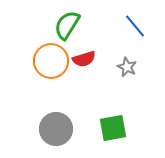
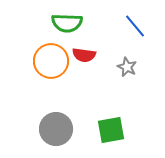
green semicircle: moved 2 px up; rotated 120 degrees counterclockwise
red semicircle: moved 4 px up; rotated 25 degrees clockwise
green square: moved 2 px left, 2 px down
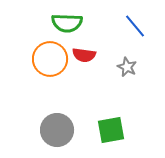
orange circle: moved 1 px left, 2 px up
gray circle: moved 1 px right, 1 px down
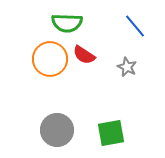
red semicircle: rotated 25 degrees clockwise
green square: moved 3 px down
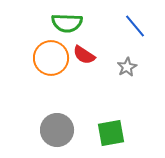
orange circle: moved 1 px right, 1 px up
gray star: rotated 18 degrees clockwise
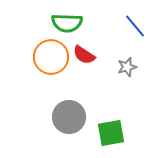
orange circle: moved 1 px up
gray star: rotated 12 degrees clockwise
gray circle: moved 12 px right, 13 px up
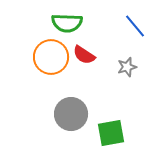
gray circle: moved 2 px right, 3 px up
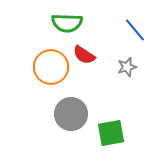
blue line: moved 4 px down
orange circle: moved 10 px down
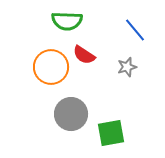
green semicircle: moved 2 px up
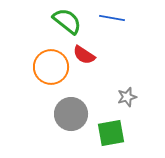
green semicircle: rotated 144 degrees counterclockwise
blue line: moved 23 px left, 12 px up; rotated 40 degrees counterclockwise
gray star: moved 30 px down
